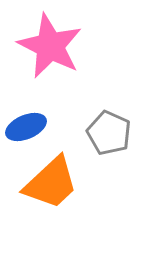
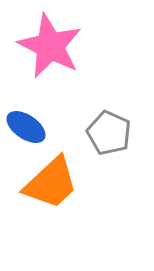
blue ellipse: rotated 57 degrees clockwise
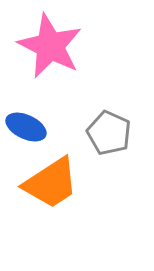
blue ellipse: rotated 9 degrees counterclockwise
orange trapezoid: rotated 10 degrees clockwise
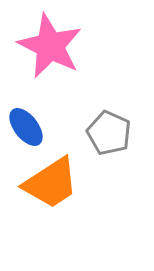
blue ellipse: rotated 27 degrees clockwise
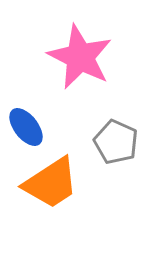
pink star: moved 30 px right, 11 px down
gray pentagon: moved 7 px right, 9 px down
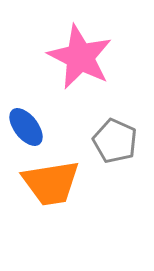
gray pentagon: moved 1 px left, 1 px up
orange trapezoid: rotated 24 degrees clockwise
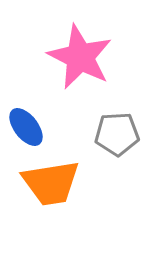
gray pentagon: moved 2 px right, 7 px up; rotated 27 degrees counterclockwise
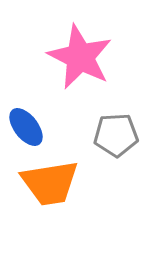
gray pentagon: moved 1 px left, 1 px down
orange trapezoid: moved 1 px left
